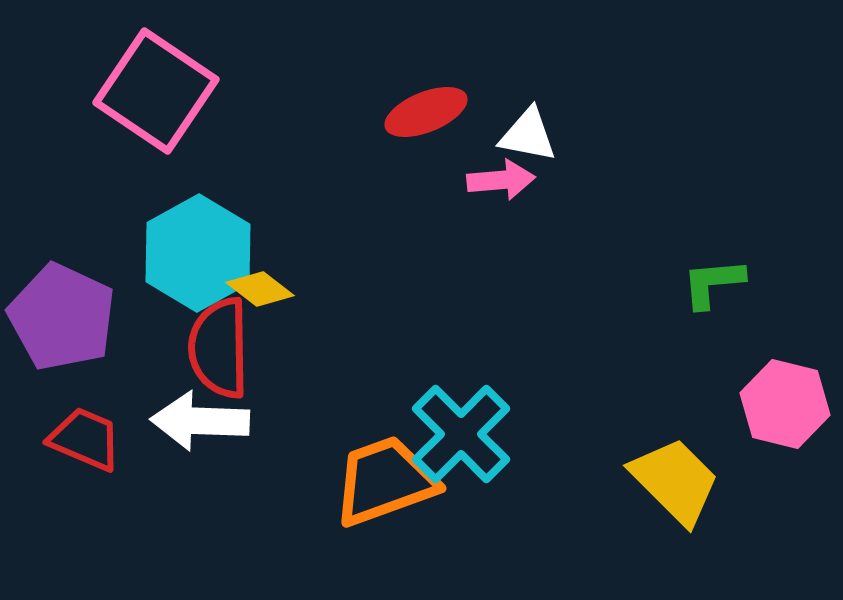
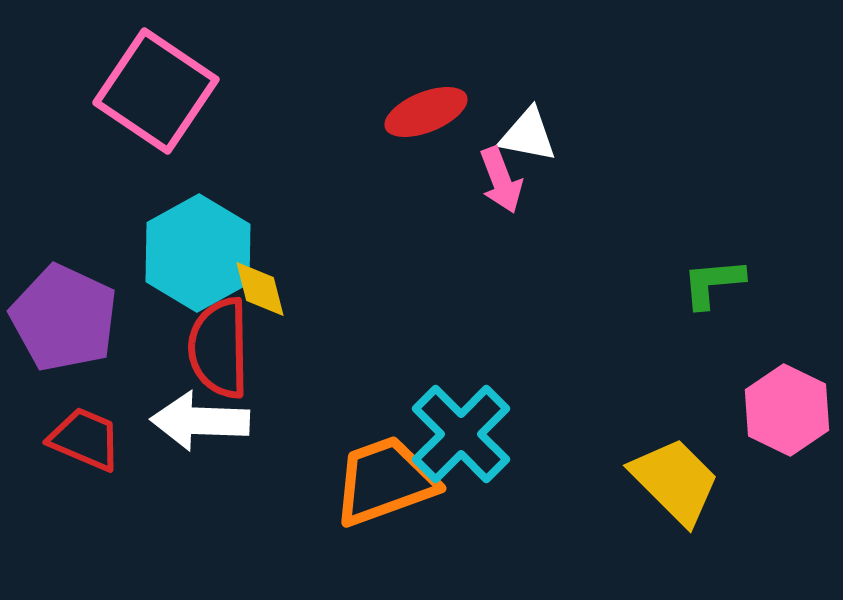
pink arrow: rotated 74 degrees clockwise
yellow diamond: rotated 38 degrees clockwise
purple pentagon: moved 2 px right, 1 px down
pink hexagon: moved 2 px right, 6 px down; rotated 12 degrees clockwise
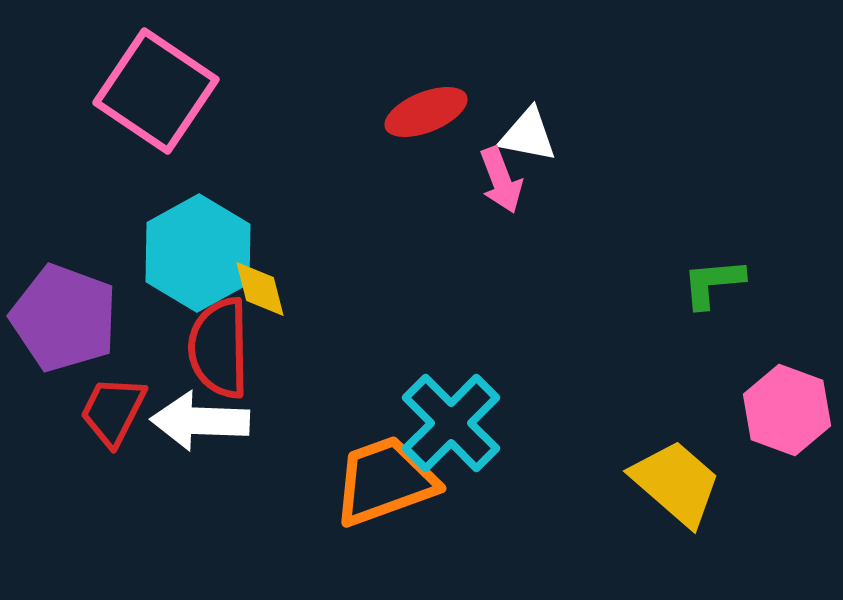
purple pentagon: rotated 5 degrees counterclockwise
pink hexagon: rotated 6 degrees counterclockwise
cyan cross: moved 10 px left, 11 px up
red trapezoid: moved 28 px right, 28 px up; rotated 86 degrees counterclockwise
yellow trapezoid: moved 1 px right, 2 px down; rotated 4 degrees counterclockwise
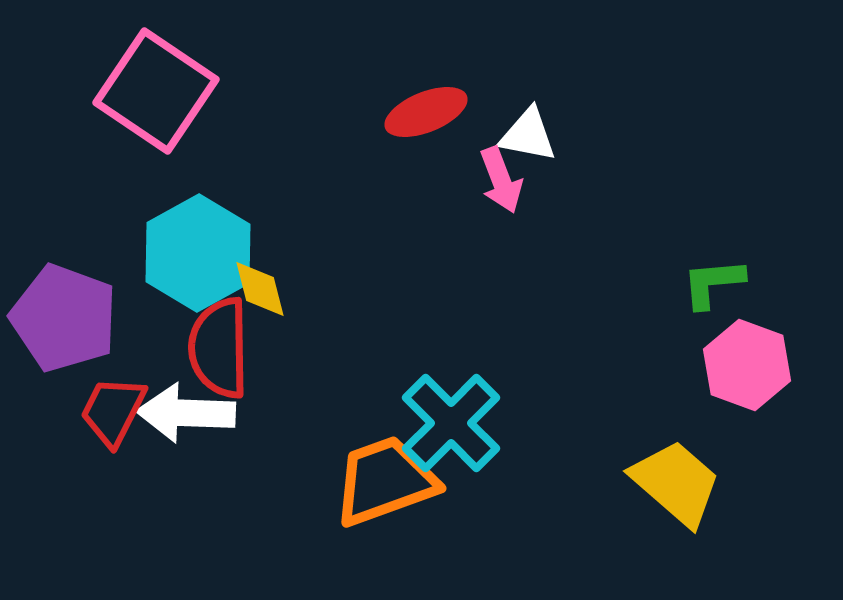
pink hexagon: moved 40 px left, 45 px up
white arrow: moved 14 px left, 8 px up
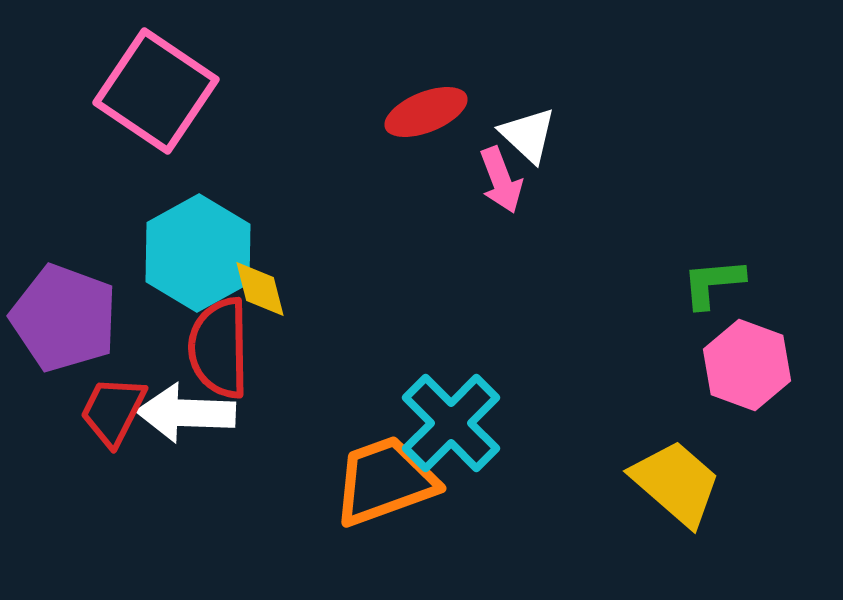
white triangle: rotated 32 degrees clockwise
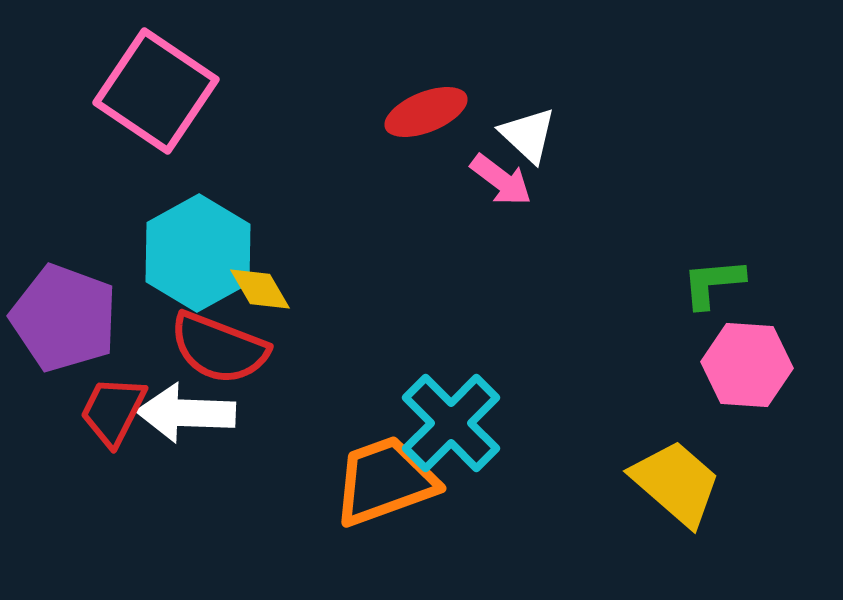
pink arrow: rotated 32 degrees counterclockwise
yellow diamond: rotated 16 degrees counterclockwise
red semicircle: rotated 68 degrees counterclockwise
pink hexagon: rotated 16 degrees counterclockwise
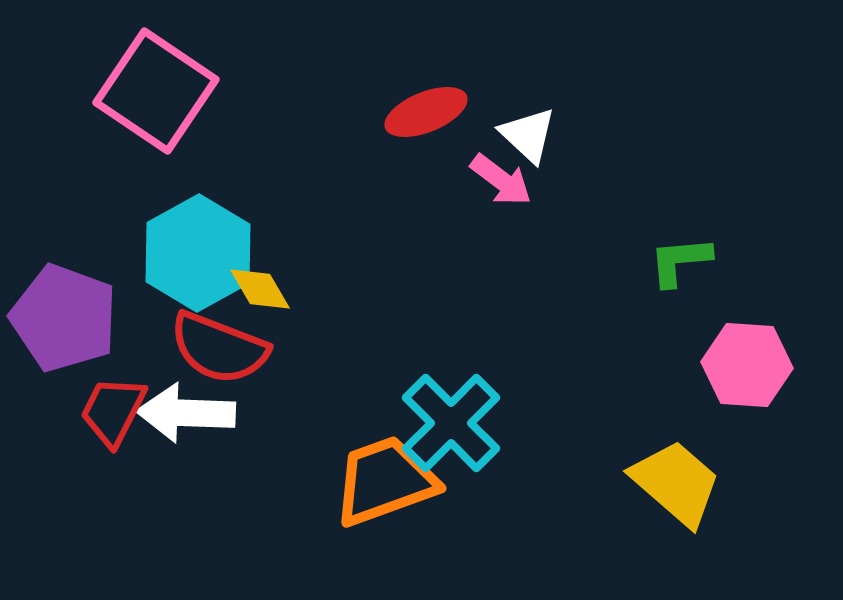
green L-shape: moved 33 px left, 22 px up
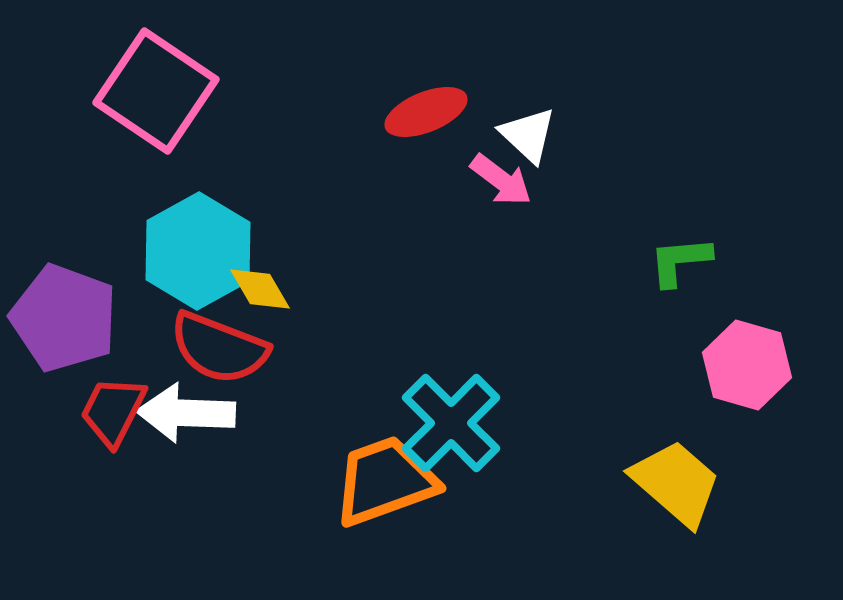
cyan hexagon: moved 2 px up
pink hexagon: rotated 12 degrees clockwise
